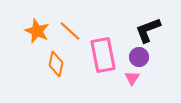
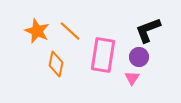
pink rectangle: rotated 20 degrees clockwise
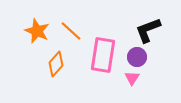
orange line: moved 1 px right
purple circle: moved 2 px left
orange diamond: rotated 30 degrees clockwise
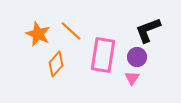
orange star: moved 1 px right, 3 px down
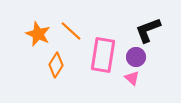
purple circle: moved 1 px left
orange diamond: moved 1 px down; rotated 10 degrees counterclockwise
pink triangle: rotated 21 degrees counterclockwise
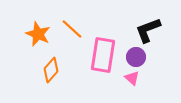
orange line: moved 1 px right, 2 px up
orange diamond: moved 5 px left, 5 px down; rotated 10 degrees clockwise
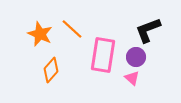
orange star: moved 2 px right
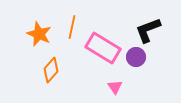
orange line: moved 2 px up; rotated 60 degrees clockwise
orange star: moved 1 px left
pink rectangle: moved 7 px up; rotated 68 degrees counterclockwise
pink triangle: moved 17 px left, 9 px down; rotated 14 degrees clockwise
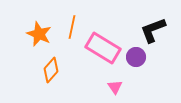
black L-shape: moved 5 px right
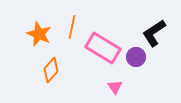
black L-shape: moved 1 px right, 3 px down; rotated 12 degrees counterclockwise
